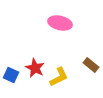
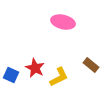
pink ellipse: moved 3 px right, 1 px up
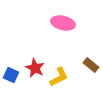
pink ellipse: moved 1 px down
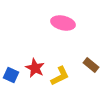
yellow L-shape: moved 1 px right, 1 px up
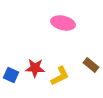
red star: rotated 24 degrees counterclockwise
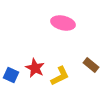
red star: rotated 24 degrees clockwise
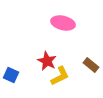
red star: moved 12 px right, 7 px up
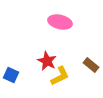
pink ellipse: moved 3 px left, 1 px up
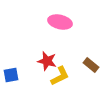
red star: rotated 12 degrees counterclockwise
blue square: rotated 35 degrees counterclockwise
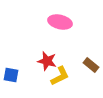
blue square: rotated 21 degrees clockwise
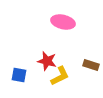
pink ellipse: moved 3 px right
brown rectangle: rotated 21 degrees counterclockwise
blue square: moved 8 px right
